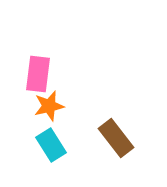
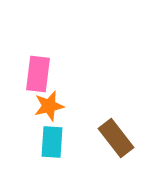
cyan rectangle: moved 1 px right, 3 px up; rotated 36 degrees clockwise
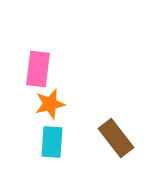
pink rectangle: moved 5 px up
orange star: moved 1 px right, 2 px up
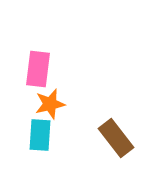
cyan rectangle: moved 12 px left, 7 px up
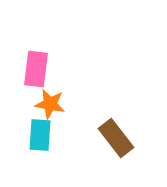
pink rectangle: moved 2 px left
orange star: rotated 24 degrees clockwise
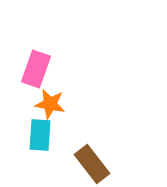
pink rectangle: rotated 12 degrees clockwise
brown rectangle: moved 24 px left, 26 px down
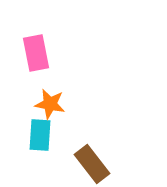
pink rectangle: moved 16 px up; rotated 30 degrees counterclockwise
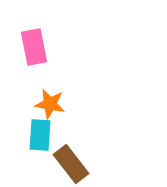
pink rectangle: moved 2 px left, 6 px up
brown rectangle: moved 21 px left
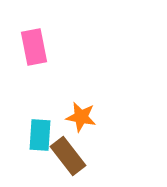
orange star: moved 31 px right, 13 px down
brown rectangle: moved 3 px left, 8 px up
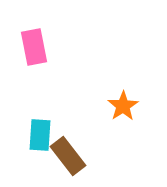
orange star: moved 42 px right, 11 px up; rotated 28 degrees clockwise
